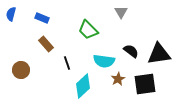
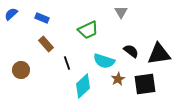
blue semicircle: rotated 32 degrees clockwise
green trapezoid: rotated 70 degrees counterclockwise
cyan semicircle: rotated 10 degrees clockwise
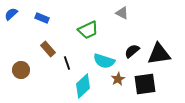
gray triangle: moved 1 px right, 1 px down; rotated 32 degrees counterclockwise
brown rectangle: moved 2 px right, 5 px down
black semicircle: moved 1 px right; rotated 77 degrees counterclockwise
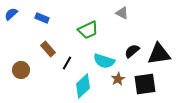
black line: rotated 48 degrees clockwise
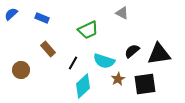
black line: moved 6 px right
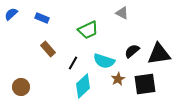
brown circle: moved 17 px down
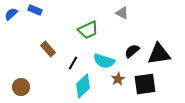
blue rectangle: moved 7 px left, 8 px up
